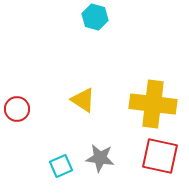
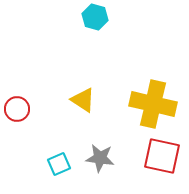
yellow cross: rotated 6 degrees clockwise
red square: moved 2 px right
cyan square: moved 2 px left, 2 px up
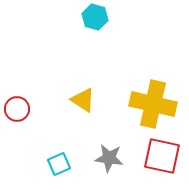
gray star: moved 9 px right
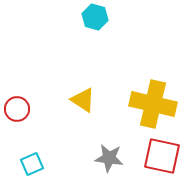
cyan square: moved 27 px left
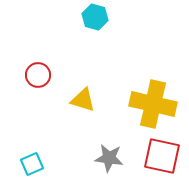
yellow triangle: rotated 16 degrees counterclockwise
red circle: moved 21 px right, 34 px up
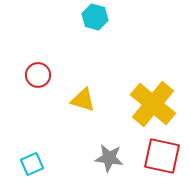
yellow cross: rotated 27 degrees clockwise
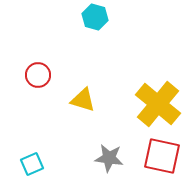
yellow cross: moved 5 px right
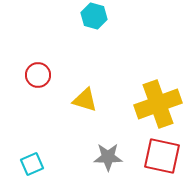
cyan hexagon: moved 1 px left, 1 px up
yellow triangle: moved 2 px right
yellow cross: rotated 30 degrees clockwise
gray star: moved 1 px left, 1 px up; rotated 8 degrees counterclockwise
